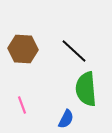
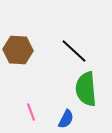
brown hexagon: moved 5 px left, 1 px down
pink line: moved 9 px right, 7 px down
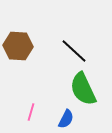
brown hexagon: moved 4 px up
green semicircle: moved 3 px left; rotated 20 degrees counterclockwise
pink line: rotated 36 degrees clockwise
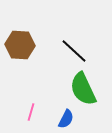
brown hexagon: moved 2 px right, 1 px up
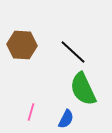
brown hexagon: moved 2 px right
black line: moved 1 px left, 1 px down
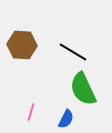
black line: rotated 12 degrees counterclockwise
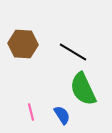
brown hexagon: moved 1 px right, 1 px up
pink line: rotated 30 degrees counterclockwise
blue semicircle: moved 4 px left, 4 px up; rotated 60 degrees counterclockwise
